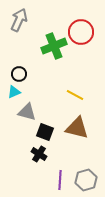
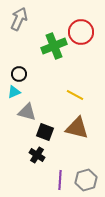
gray arrow: moved 1 px up
black cross: moved 2 px left, 1 px down
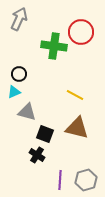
green cross: rotated 30 degrees clockwise
black square: moved 2 px down
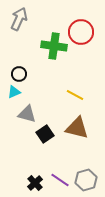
gray triangle: moved 2 px down
black square: rotated 36 degrees clockwise
black cross: moved 2 px left, 28 px down; rotated 14 degrees clockwise
purple line: rotated 60 degrees counterclockwise
